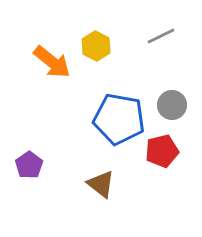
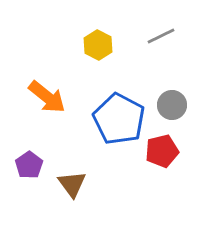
yellow hexagon: moved 2 px right, 1 px up
orange arrow: moved 5 px left, 35 px down
blue pentagon: rotated 18 degrees clockwise
brown triangle: moved 29 px left; rotated 16 degrees clockwise
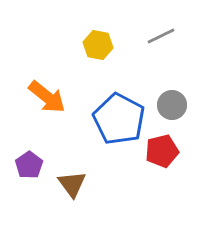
yellow hexagon: rotated 16 degrees counterclockwise
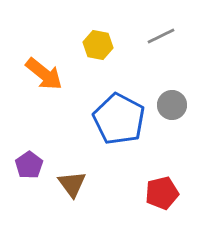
orange arrow: moved 3 px left, 23 px up
red pentagon: moved 42 px down
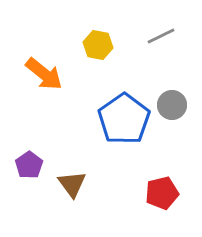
blue pentagon: moved 5 px right; rotated 9 degrees clockwise
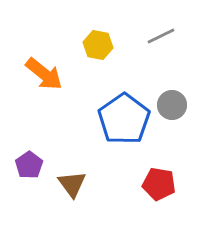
red pentagon: moved 3 px left, 9 px up; rotated 24 degrees clockwise
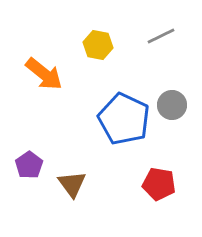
blue pentagon: rotated 12 degrees counterclockwise
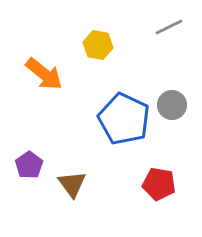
gray line: moved 8 px right, 9 px up
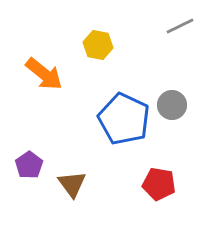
gray line: moved 11 px right, 1 px up
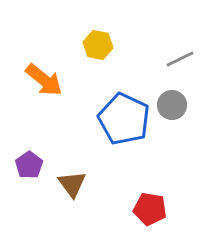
gray line: moved 33 px down
orange arrow: moved 6 px down
red pentagon: moved 9 px left, 25 px down
